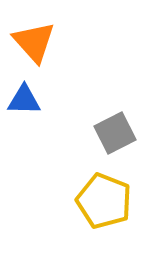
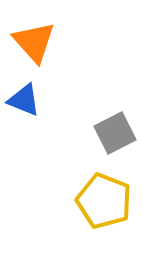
blue triangle: rotated 21 degrees clockwise
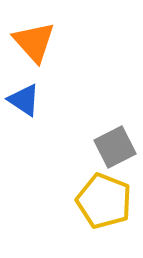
blue triangle: rotated 12 degrees clockwise
gray square: moved 14 px down
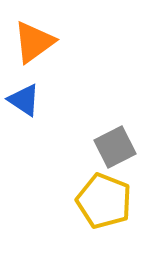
orange triangle: rotated 36 degrees clockwise
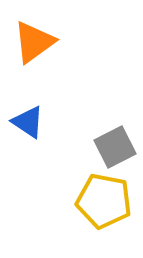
blue triangle: moved 4 px right, 22 px down
yellow pentagon: rotated 10 degrees counterclockwise
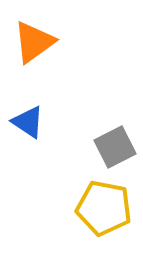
yellow pentagon: moved 7 px down
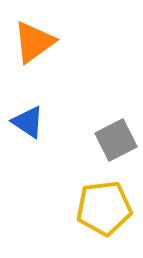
gray square: moved 1 px right, 7 px up
yellow pentagon: rotated 18 degrees counterclockwise
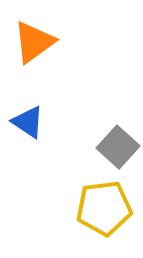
gray square: moved 2 px right, 7 px down; rotated 21 degrees counterclockwise
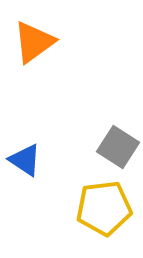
blue triangle: moved 3 px left, 38 px down
gray square: rotated 9 degrees counterclockwise
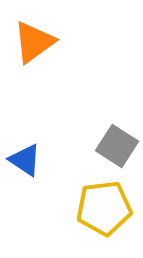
gray square: moved 1 px left, 1 px up
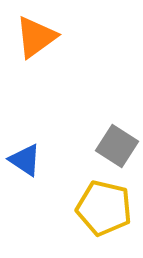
orange triangle: moved 2 px right, 5 px up
yellow pentagon: rotated 20 degrees clockwise
